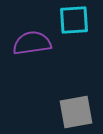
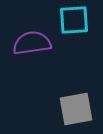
gray square: moved 3 px up
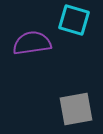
cyan square: rotated 20 degrees clockwise
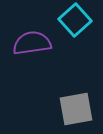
cyan square: moved 1 px right; rotated 32 degrees clockwise
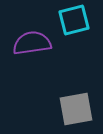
cyan square: moved 1 px left; rotated 28 degrees clockwise
